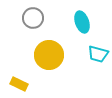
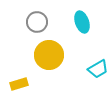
gray circle: moved 4 px right, 4 px down
cyan trapezoid: moved 15 px down; rotated 45 degrees counterclockwise
yellow rectangle: rotated 42 degrees counterclockwise
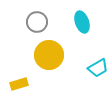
cyan trapezoid: moved 1 px up
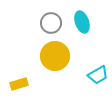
gray circle: moved 14 px right, 1 px down
yellow circle: moved 6 px right, 1 px down
cyan trapezoid: moved 7 px down
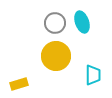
gray circle: moved 4 px right
yellow circle: moved 1 px right
cyan trapezoid: moved 5 px left; rotated 60 degrees counterclockwise
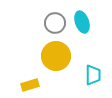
yellow rectangle: moved 11 px right, 1 px down
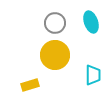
cyan ellipse: moved 9 px right
yellow circle: moved 1 px left, 1 px up
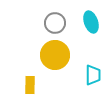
yellow rectangle: rotated 72 degrees counterclockwise
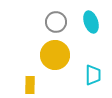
gray circle: moved 1 px right, 1 px up
